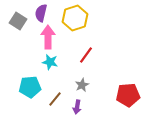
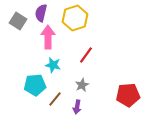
cyan star: moved 3 px right, 3 px down
cyan pentagon: moved 5 px right, 2 px up
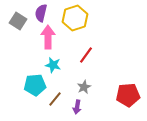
gray star: moved 2 px right, 2 px down
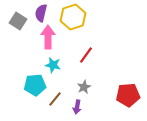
yellow hexagon: moved 2 px left, 1 px up
